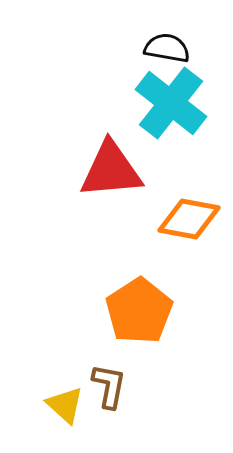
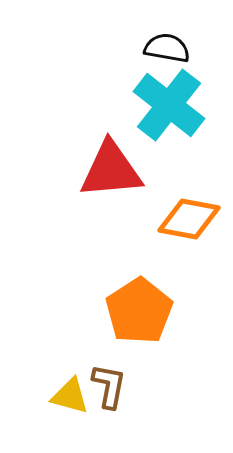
cyan cross: moved 2 px left, 2 px down
yellow triangle: moved 5 px right, 9 px up; rotated 27 degrees counterclockwise
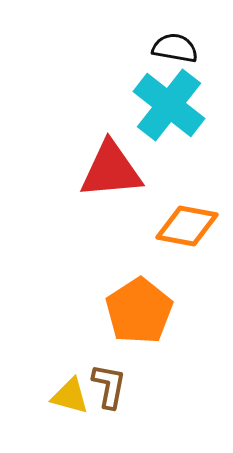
black semicircle: moved 8 px right
orange diamond: moved 2 px left, 7 px down
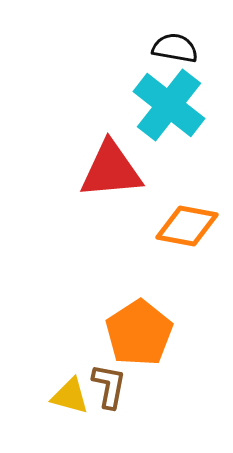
orange pentagon: moved 22 px down
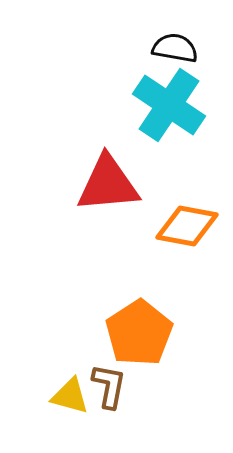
cyan cross: rotated 4 degrees counterclockwise
red triangle: moved 3 px left, 14 px down
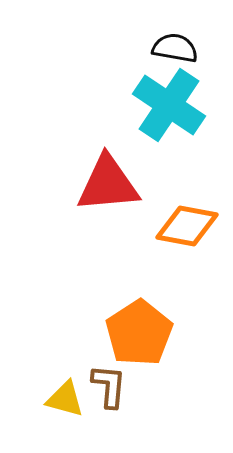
brown L-shape: rotated 6 degrees counterclockwise
yellow triangle: moved 5 px left, 3 px down
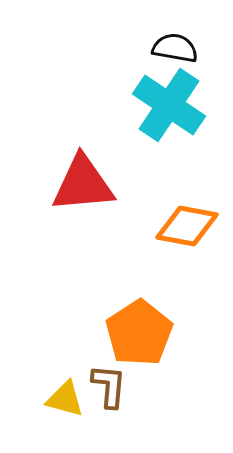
red triangle: moved 25 px left
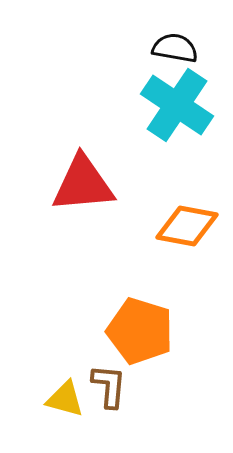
cyan cross: moved 8 px right
orange pentagon: moved 1 px right, 2 px up; rotated 22 degrees counterclockwise
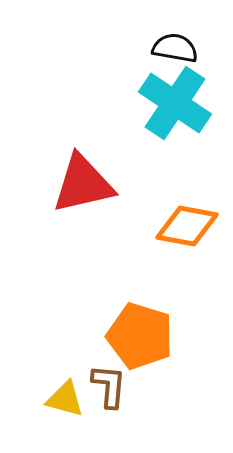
cyan cross: moved 2 px left, 2 px up
red triangle: rotated 8 degrees counterclockwise
orange pentagon: moved 5 px down
